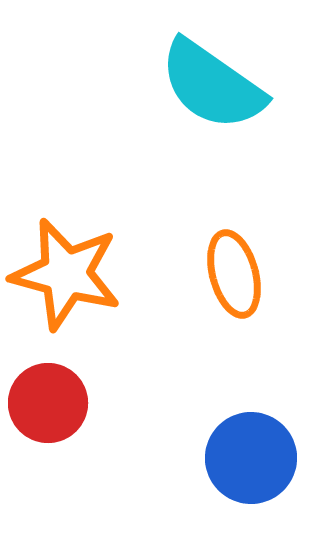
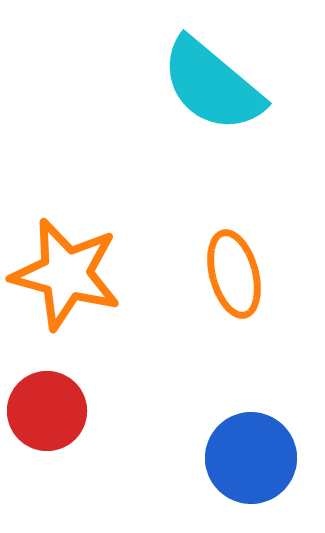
cyan semicircle: rotated 5 degrees clockwise
red circle: moved 1 px left, 8 px down
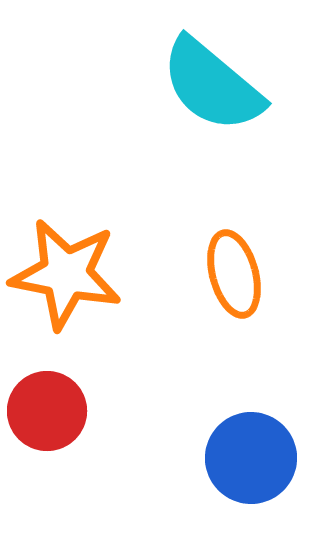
orange star: rotated 4 degrees counterclockwise
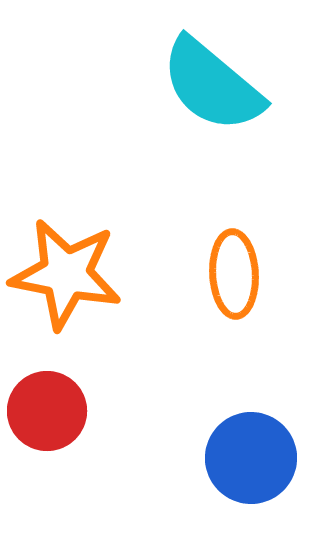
orange ellipse: rotated 12 degrees clockwise
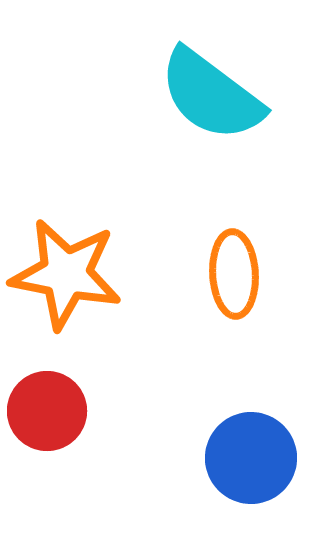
cyan semicircle: moved 1 px left, 10 px down; rotated 3 degrees counterclockwise
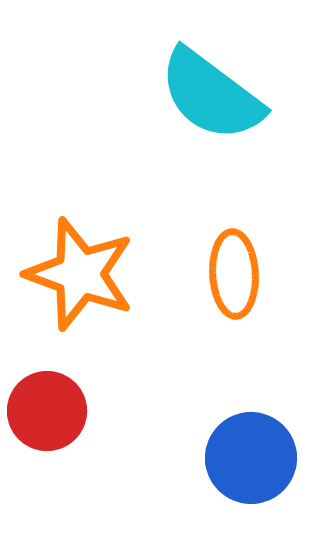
orange star: moved 14 px right; rotated 9 degrees clockwise
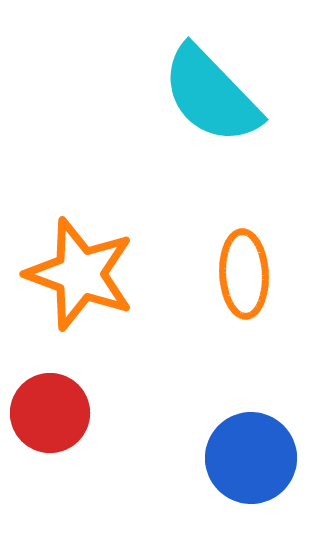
cyan semicircle: rotated 9 degrees clockwise
orange ellipse: moved 10 px right
red circle: moved 3 px right, 2 px down
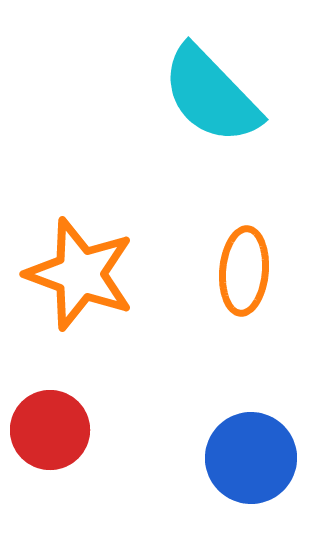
orange ellipse: moved 3 px up; rotated 8 degrees clockwise
red circle: moved 17 px down
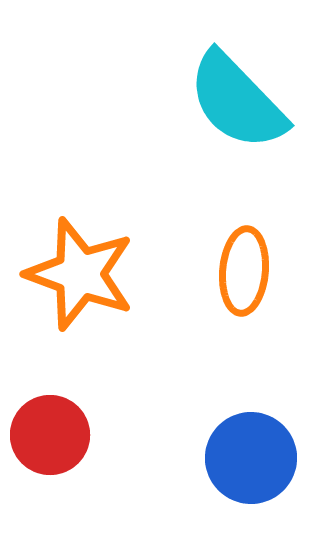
cyan semicircle: moved 26 px right, 6 px down
red circle: moved 5 px down
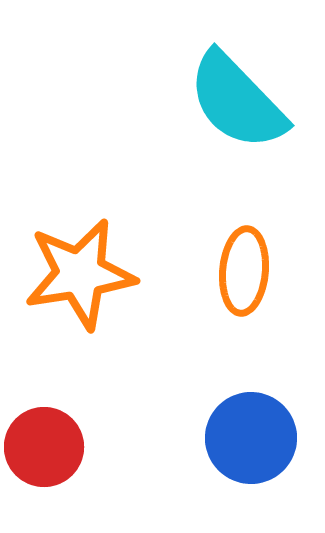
orange star: rotated 29 degrees counterclockwise
red circle: moved 6 px left, 12 px down
blue circle: moved 20 px up
